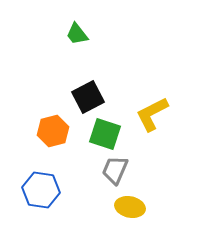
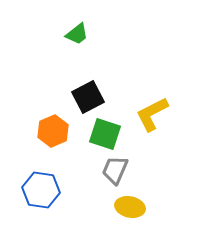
green trapezoid: rotated 90 degrees counterclockwise
orange hexagon: rotated 8 degrees counterclockwise
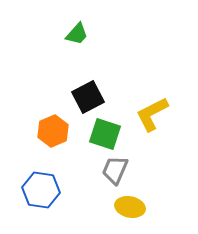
green trapezoid: rotated 10 degrees counterclockwise
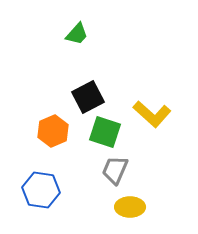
yellow L-shape: rotated 111 degrees counterclockwise
green square: moved 2 px up
yellow ellipse: rotated 12 degrees counterclockwise
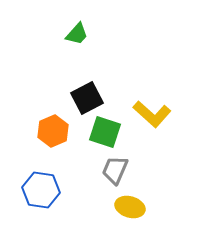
black square: moved 1 px left, 1 px down
yellow ellipse: rotated 16 degrees clockwise
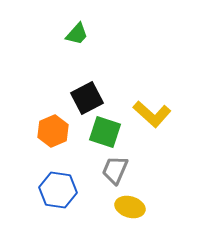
blue hexagon: moved 17 px right
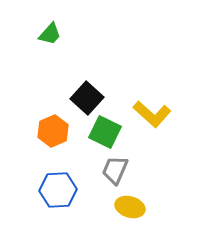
green trapezoid: moved 27 px left
black square: rotated 20 degrees counterclockwise
green square: rotated 8 degrees clockwise
blue hexagon: rotated 12 degrees counterclockwise
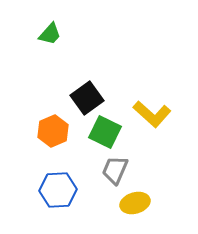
black square: rotated 12 degrees clockwise
yellow ellipse: moved 5 px right, 4 px up; rotated 32 degrees counterclockwise
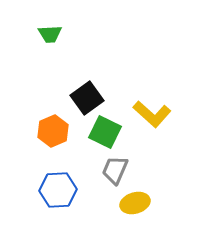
green trapezoid: rotated 45 degrees clockwise
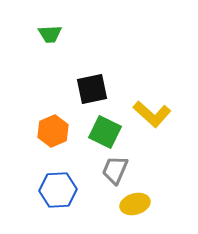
black square: moved 5 px right, 9 px up; rotated 24 degrees clockwise
yellow ellipse: moved 1 px down
